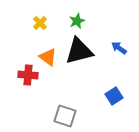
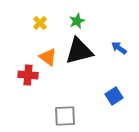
gray square: rotated 20 degrees counterclockwise
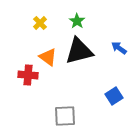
green star: rotated 14 degrees counterclockwise
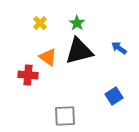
green star: moved 2 px down
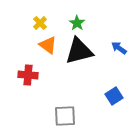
orange triangle: moved 12 px up
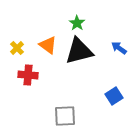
yellow cross: moved 23 px left, 25 px down
